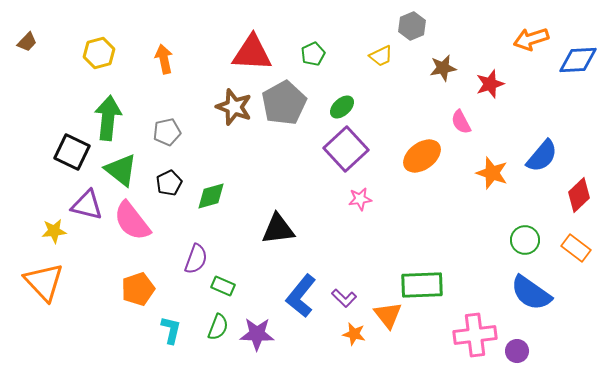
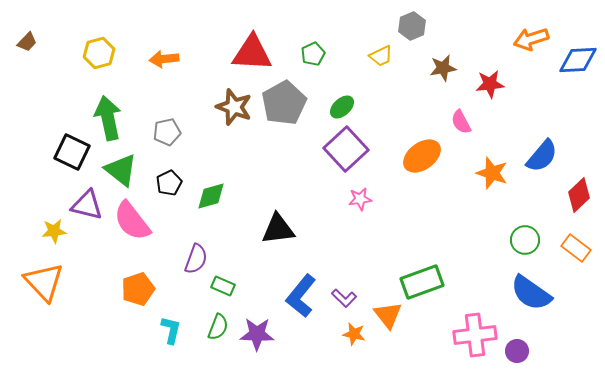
orange arrow at (164, 59): rotated 84 degrees counterclockwise
red star at (490, 84): rotated 12 degrees clockwise
green arrow at (108, 118): rotated 18 degrees counterclockwise
green rectangle at (422, 285): moved 3 px up; rotated 18 degrees counterclockwise
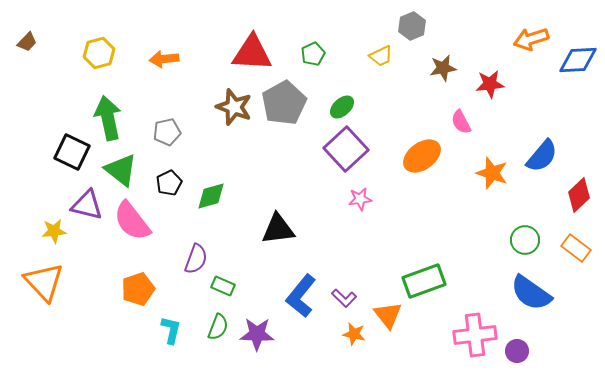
green rectangle at (422, 282): moved 2 px right, 1 px up
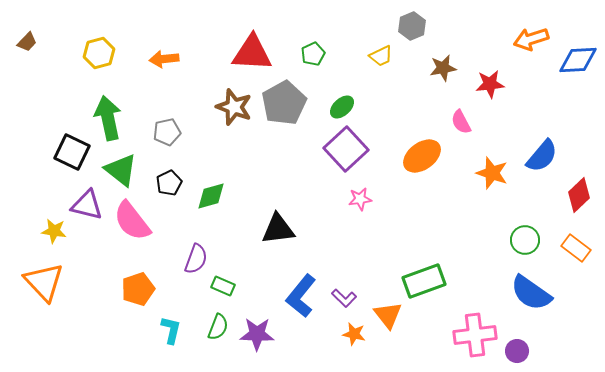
yellow star at (54, 231): rotated 15 degrees clockwise
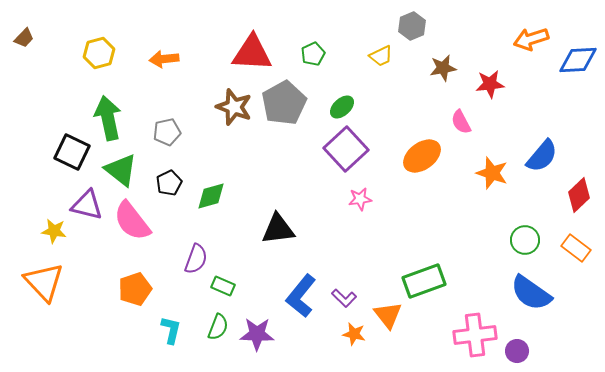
brown trapezoid at (27, 42): moved 3 px left, 4 px up
orange pentagon at (138, 289): moved 3 px left
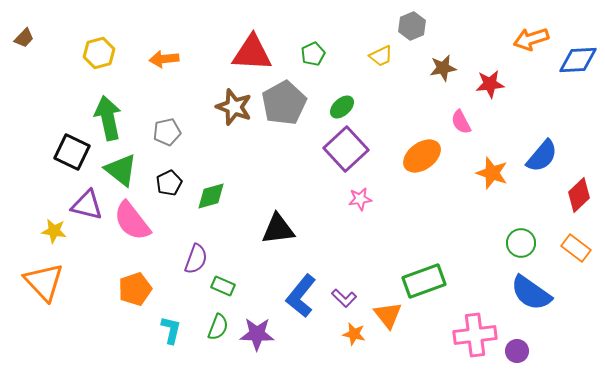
green circle at (525, 240): moved 4 px left, 3 px down
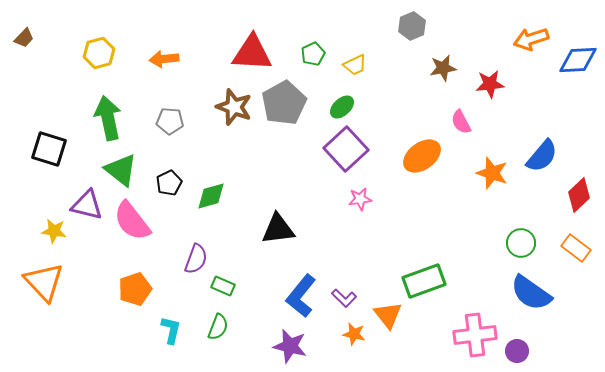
yellow trapezoid at (381, 56): moved 26 px left, 9 px down
gray pentagon at (167, 132): moved 3 px right, 11 px up; rotated 16 degrees clockwise
black square at (72, 152): moved 23 px left, 3 px up; rotated 9 degrees counterclockwise
purple star at (257, 334): moved 33 px right, 12 px down; rotated 12 degrees clockwise
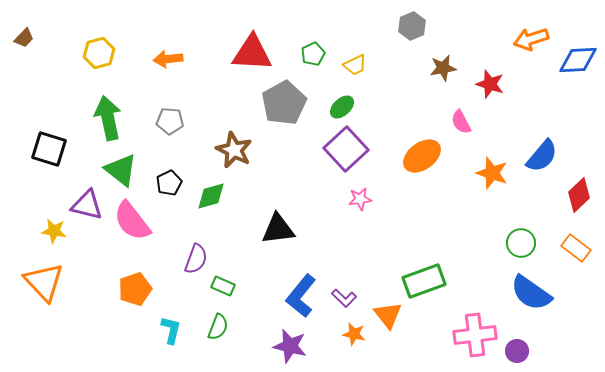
orange arrow at (164, 59): moved 4 px right
red star at (490, 84): rotated 24 degrees clockwise
brown star at (234, 107): moved 43 px down; rotated 6 degrees clockwise
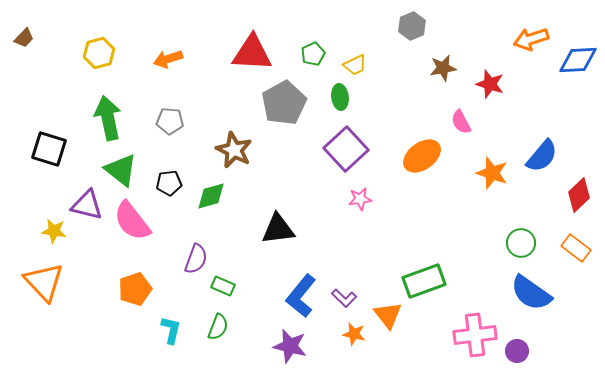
orange arrow at (168, 59): rotated 12 degrees counterclockwise
green ellipse at (342, 107): moved 2 px left, 10 px up; rotated 55 degrees counterclockwise
black pentagon at (169, 183): rotated 20 degrees clockwise
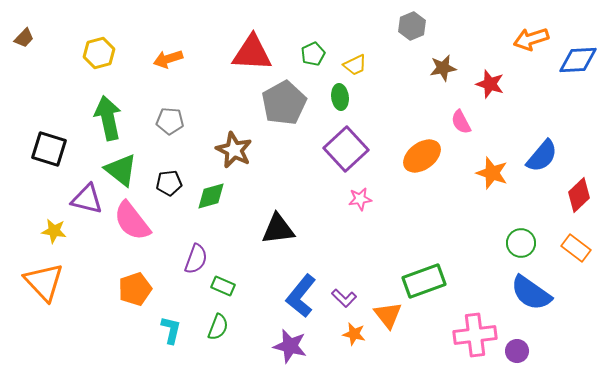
purple triangle at (87, 205): moved 6 px up
